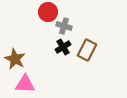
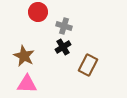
red circle: moved 10 px left
brown rectangle: moved 1 px right, 15 px down
brown star: moved 9 px right, 3 px up
pink triangle: moved 2 px right
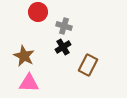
pink triangle: moved 2 px right, 1 px up
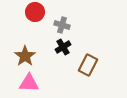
red circle: moved 3 px left
gray cross: moved 2 px left, 1 px up
brown star: moved 1 px right; rotated 10 degrees clockwise
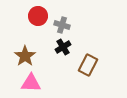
red circle: moved 3 px right, 4 px down
pink triangle: moved 2 px right
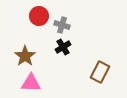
red circle: moved 1 px right
brown rectangle: moved 12 px right, 7 px down
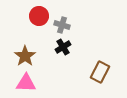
pink triangle: moved 5 px left
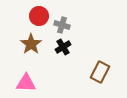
brown star: moved 6 px right, 12 px up
